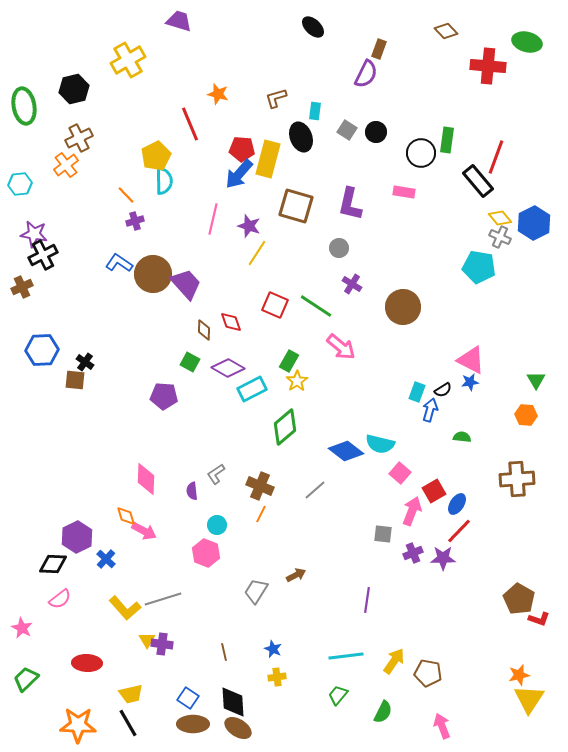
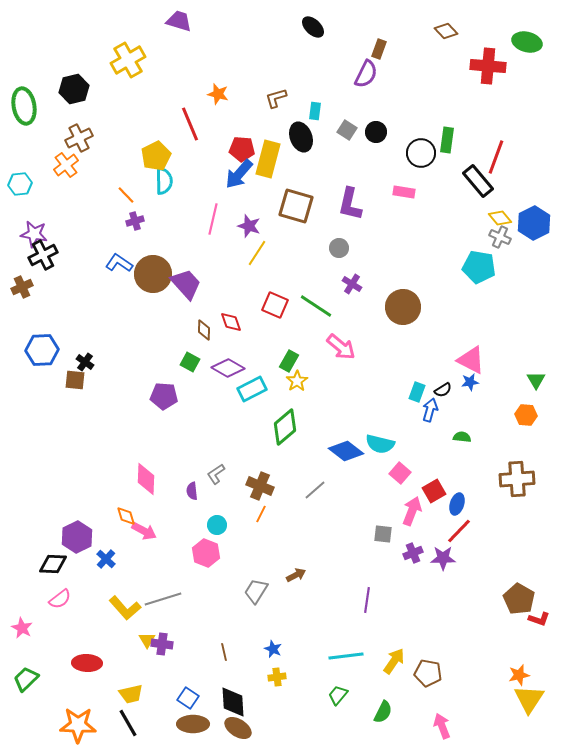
blue ellipse at (457, 504): rotated 15 degrees counterclockwise
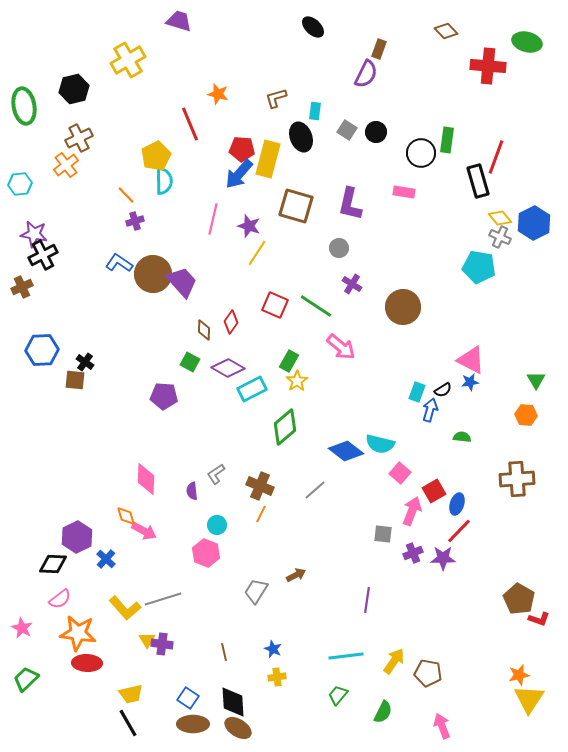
black rectangle at (478, 181): rotated 24 degrees clockwise
purple trapezoid at (186, 284): moved 4 px left, 2 px up
red diamond at (231, 322): rotated 55 degrees clockwise
orange star at (78, 725): moved 92 px up; rotated 6 degrees clockwise
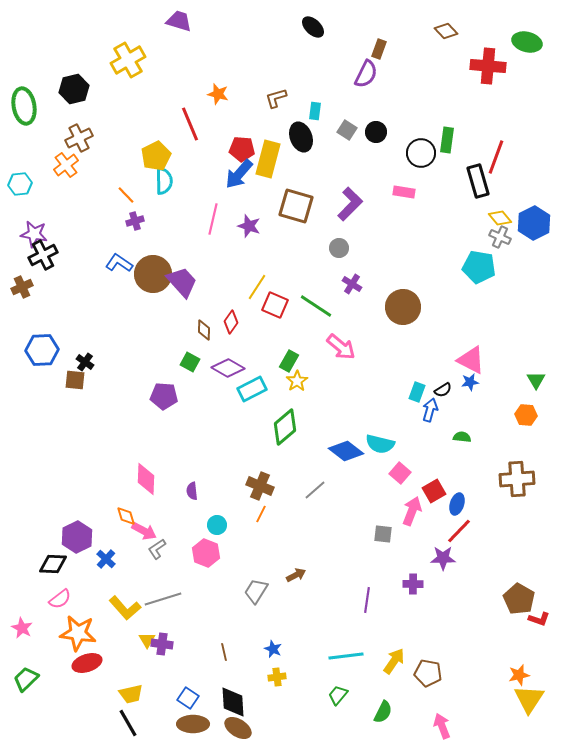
purple L-shape at (350, 204): rotated 148 degrees counterclockwise
yellow line at (257, 253): moved 34 px down
gray L-shape at (216, 474): moved 59 px left, 75 px down
purple cross at (413, 553): moved 31 px down; rotated 24 degrees clockwise
red ellipse at (87, 663): rotated 20 degrees counterclockwise
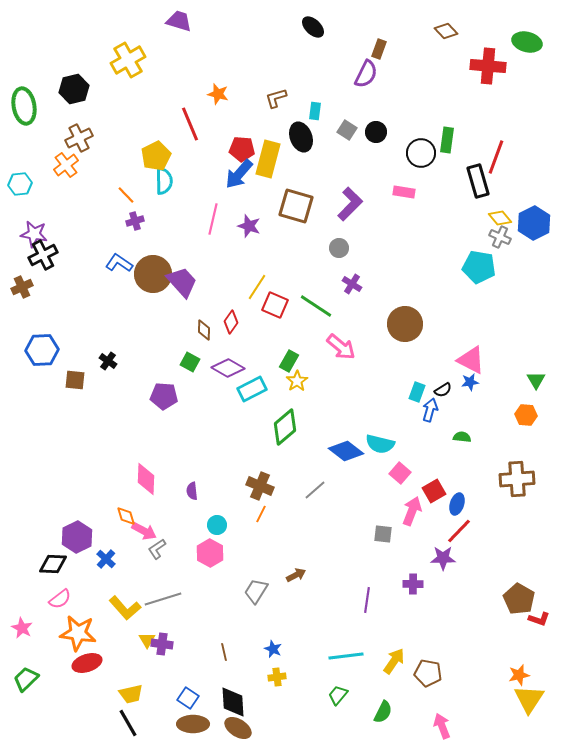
brown circle at (403, 307): moved 2 px right, 17 px down
black cross at (85, 362): moved 23 px right, 1 px up
pink hexagon at (206, 553): moved 4 px right; rotated 8 degrees clockwise
